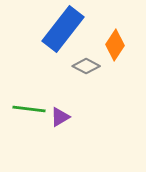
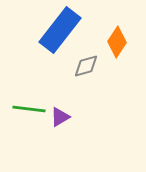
blue rectangle: moved 3 px left, 1 px down
orange diamond: moved 2 px right, 3 px up
gray diamond: rotated 44 degrees counterclockwise
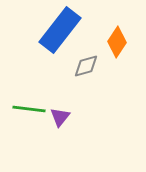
purple triangle: rotated 20 degrees counterclockwise
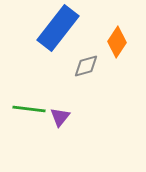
blue rectangle: moved 2 px left, 2 px up
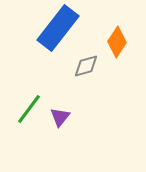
green line: rotated 60 degrees counterclockwise
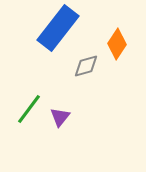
orange diamond: moved 2 px down
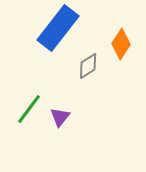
orange diamond: moved 4 px right
gray diamond: moved 2 px right; rotated 16 degrees counterclockwise
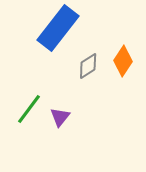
orange diamond: moved 2 px right, 17 px down
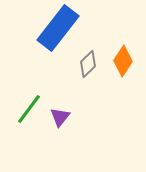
gray diamond: moved 2 px up; rotated 12 degrees counterclockwise
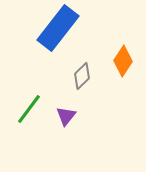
gray diamond: moved 6 px left, 12 px down
purple triangle: moved 6 px right, 1 px up
